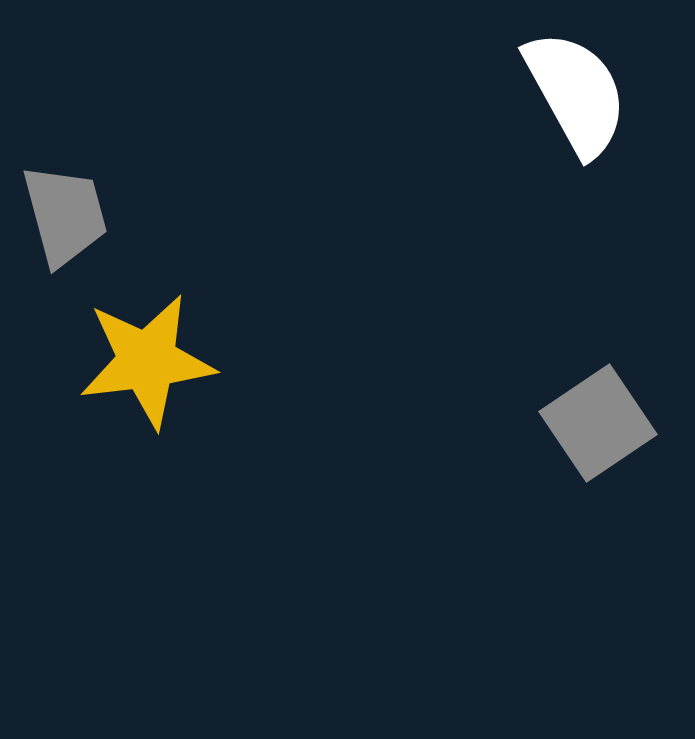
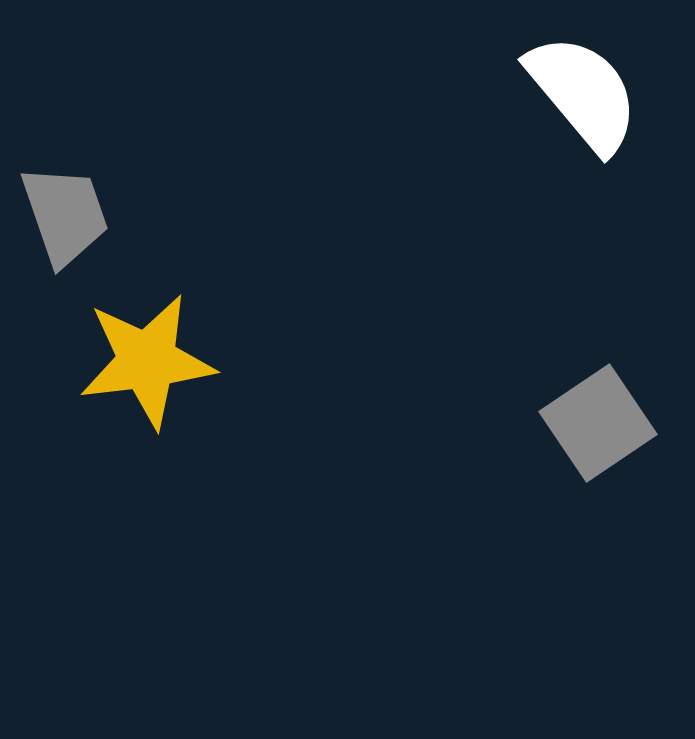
white semicircle: moved 7 px right; rotated 11 degrees counterclockwise
gray trapezoid: rotated 4 degrees counterclockwise
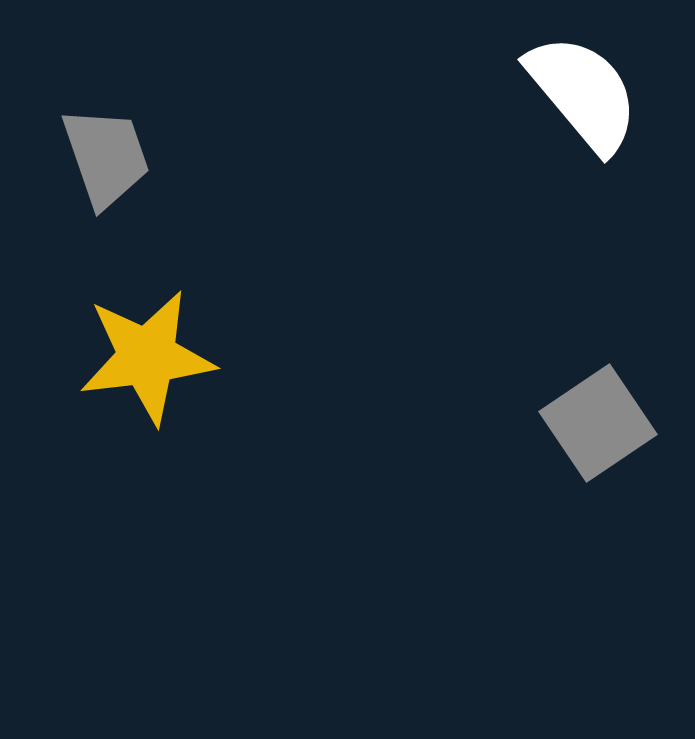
gray trapezoid: moved 41 px right, 58 px up
yellow star: moved 4 px up
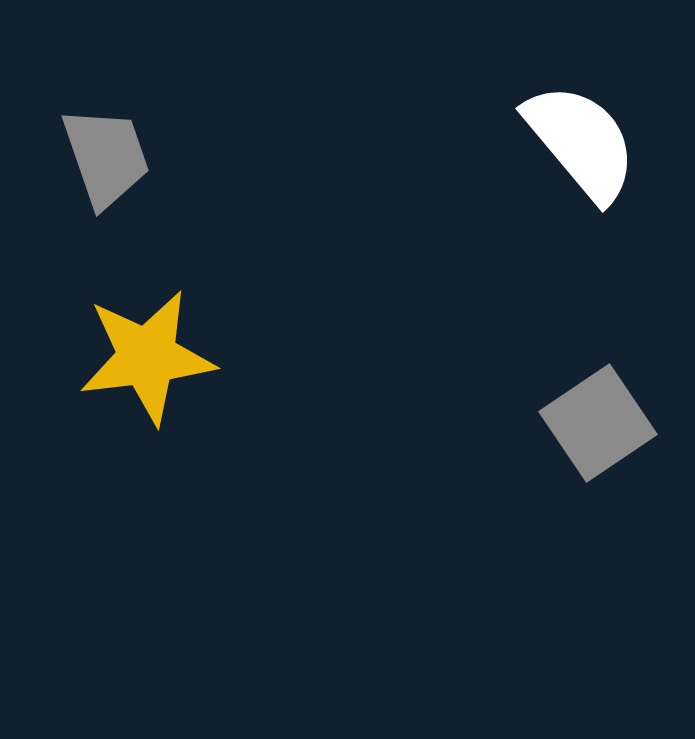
white semicircle: moved 2 px left, 49 px down
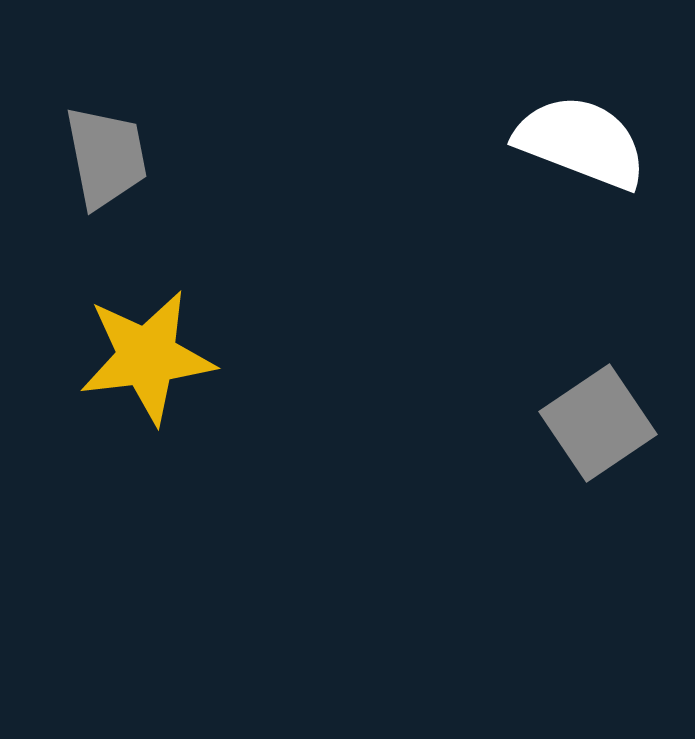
white semicircle: rotated 29 degrees counterclockwise
gray trapezoid: rotated 8 degrees clockwise
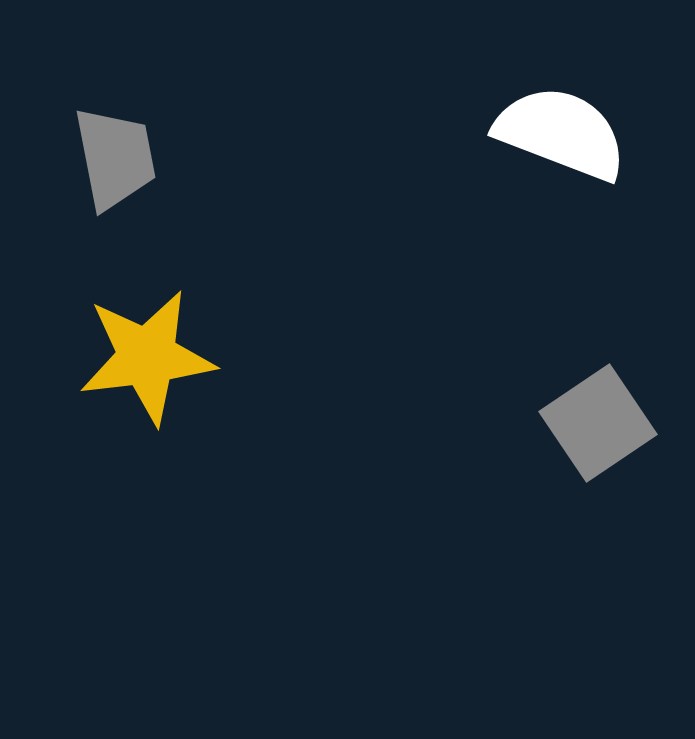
white semicircle: moved 20 px left, 9 px up
gray trapezoid: moved 9 px right, 1 px down
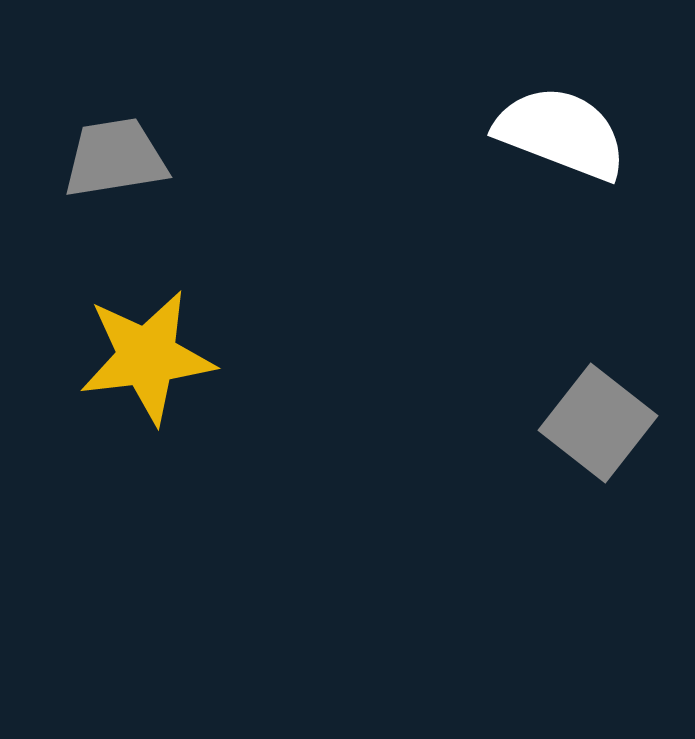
gray trapezoid: rotated 88 degrees counterclockwise
gray square: rotated 18 degrees counterclockwise
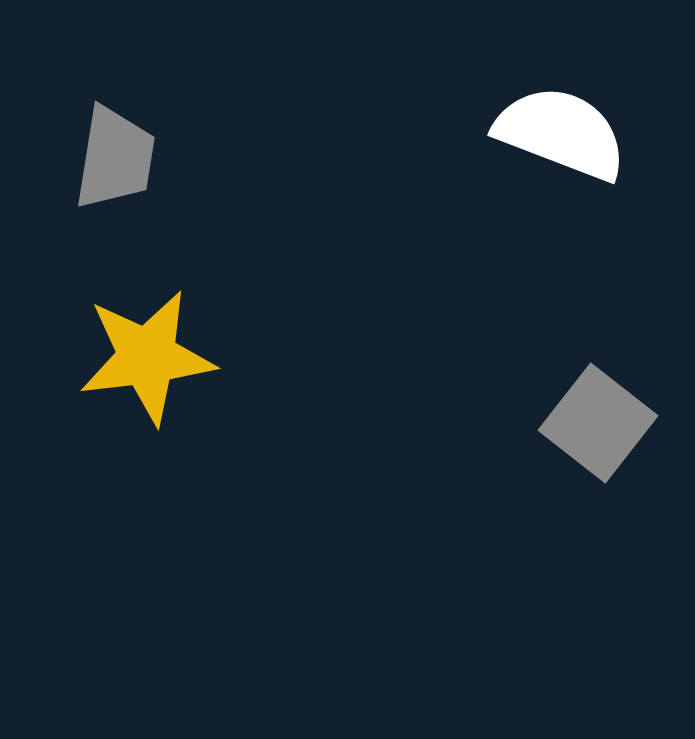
gray trapezoid: rotated 108 degrees clockwise
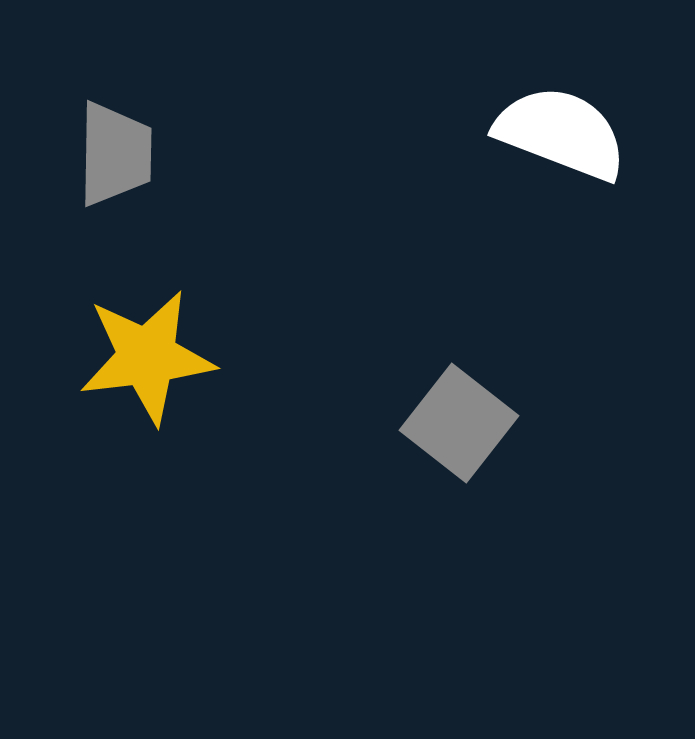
gray trapezoid: moved 4 px up; rotated 8 degrees counterclockwise
gray square: moved 139 px left
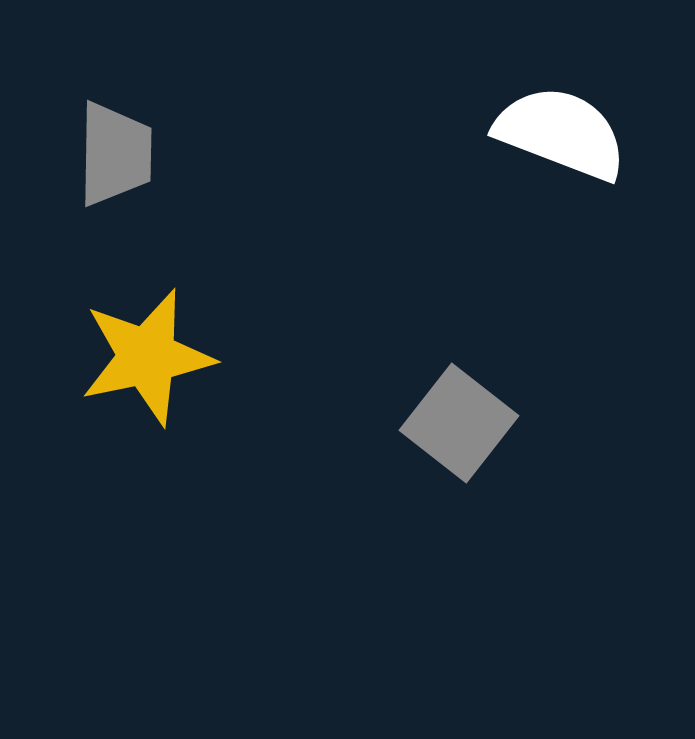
yellow star: rotated 5 degrees counterclockwise
